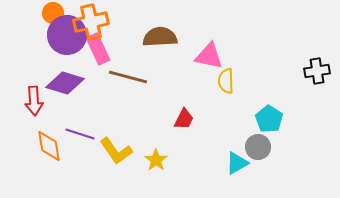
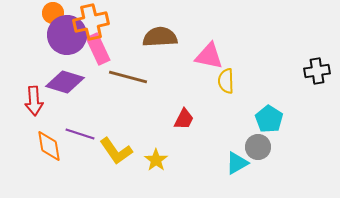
purple diamond: moved 1 px up
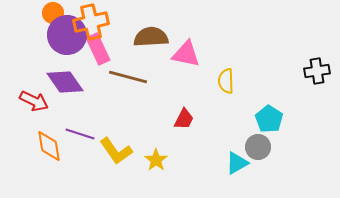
brown semicircle: moved 9 px left
pink triangle: moved 23 px left, 2 px up
purple diamond: rotated 39 degrees clockwise
red arrow: rotated 60 degrees counterclockwise
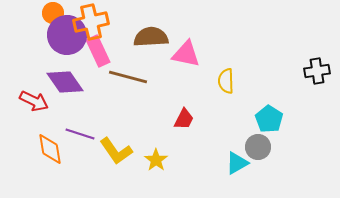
pink rectangle: moved 2 px down
orange diamond: moved 1 px right, 3 px down
